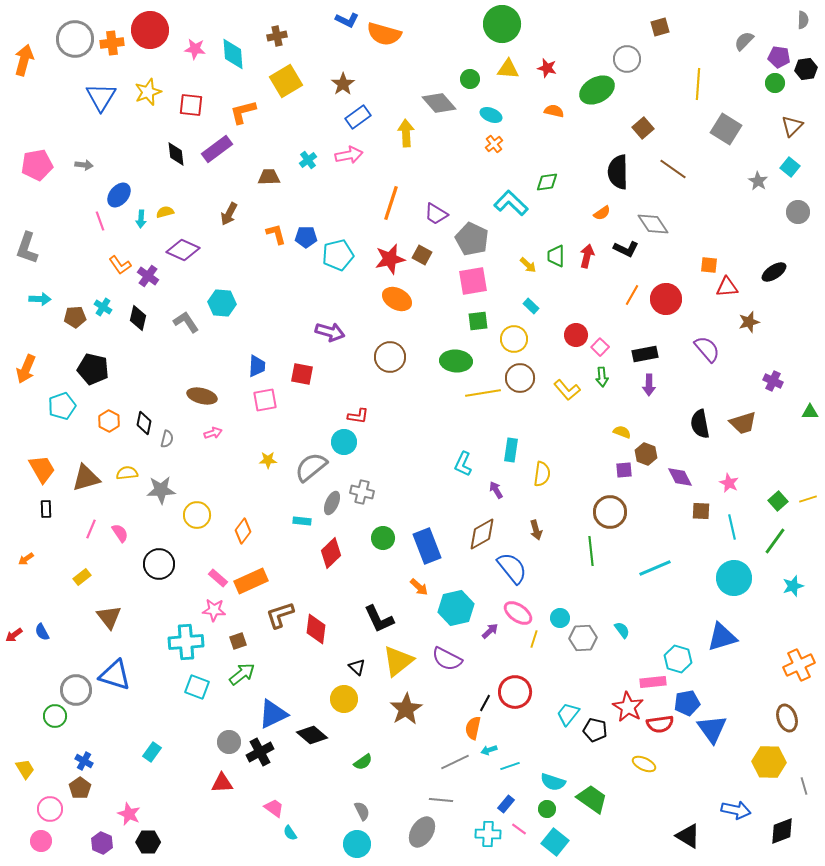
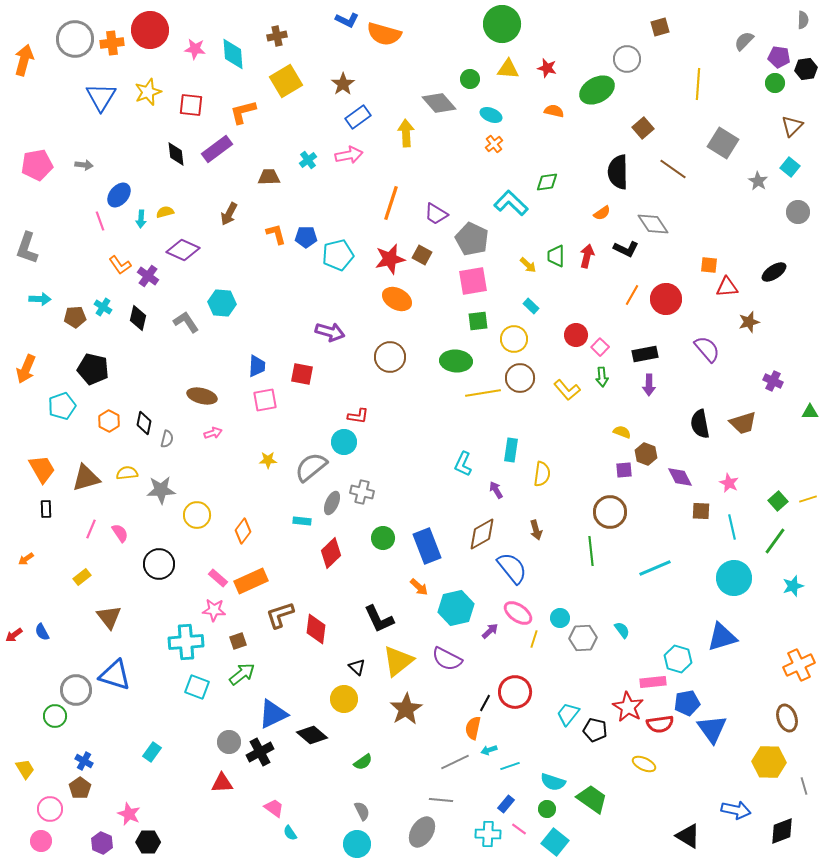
gray square at (726, 129): moved 3 px left, 14 px down
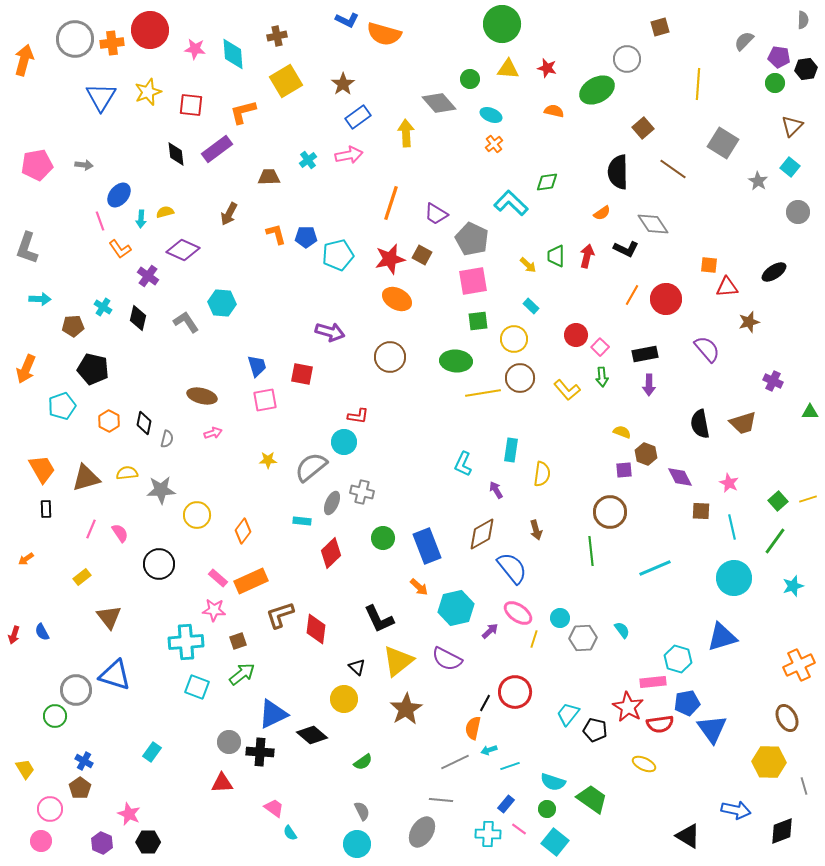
orange L-shape at (120, 265): moved 16 px up
brown pentagon at (75, 317): moved 2 px left, 9 px down
blue trapezoid at (257, 366): rotated 20 degrees counterclockwise
red arrow at (14, 635): rotated 36 degrees counterclockwise
brown ellipse at (787, 718): rotated 8 degrees counterclockwise
black cross at (260, 752): rotated 32 degrees clockwise
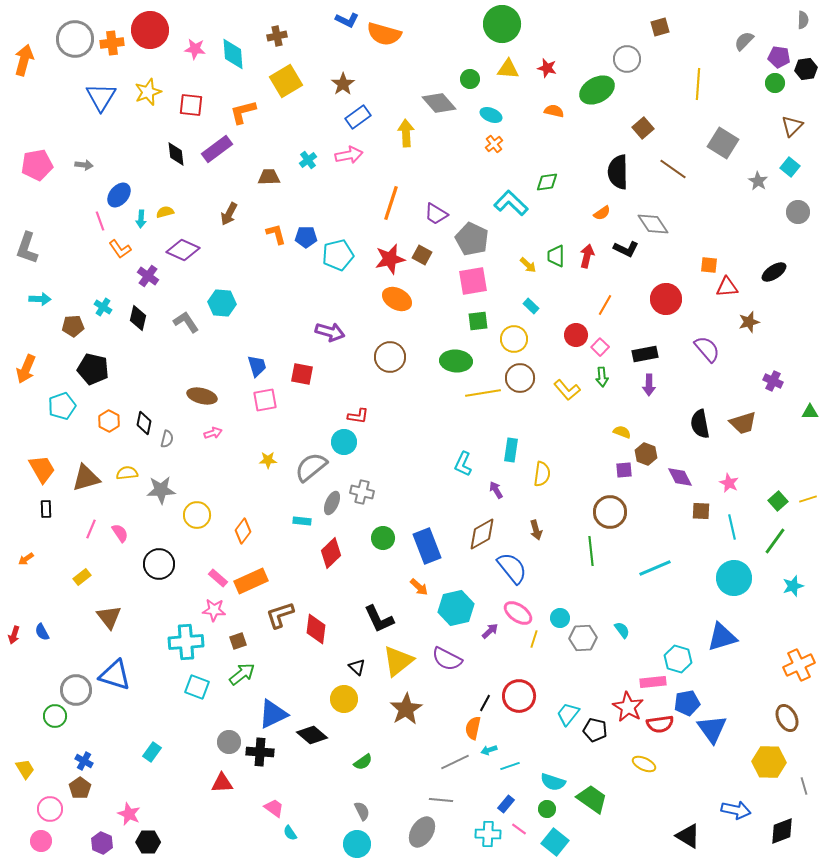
orange line at (632, 295): moved 27 px left, 10 px down
red circle at (515, 692): moved 4 px right, 4 px down
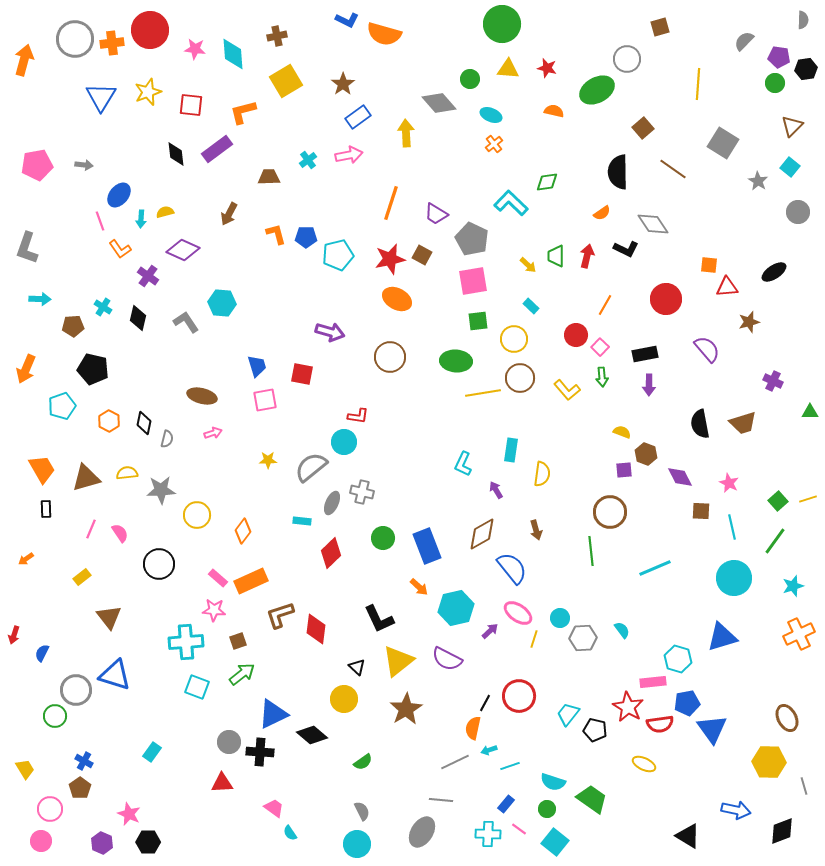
blue semicircle at (42, 632): moved 21 px down; rotated 54 degrees clockwise
orange cross at (799, 665): moved 31 px up
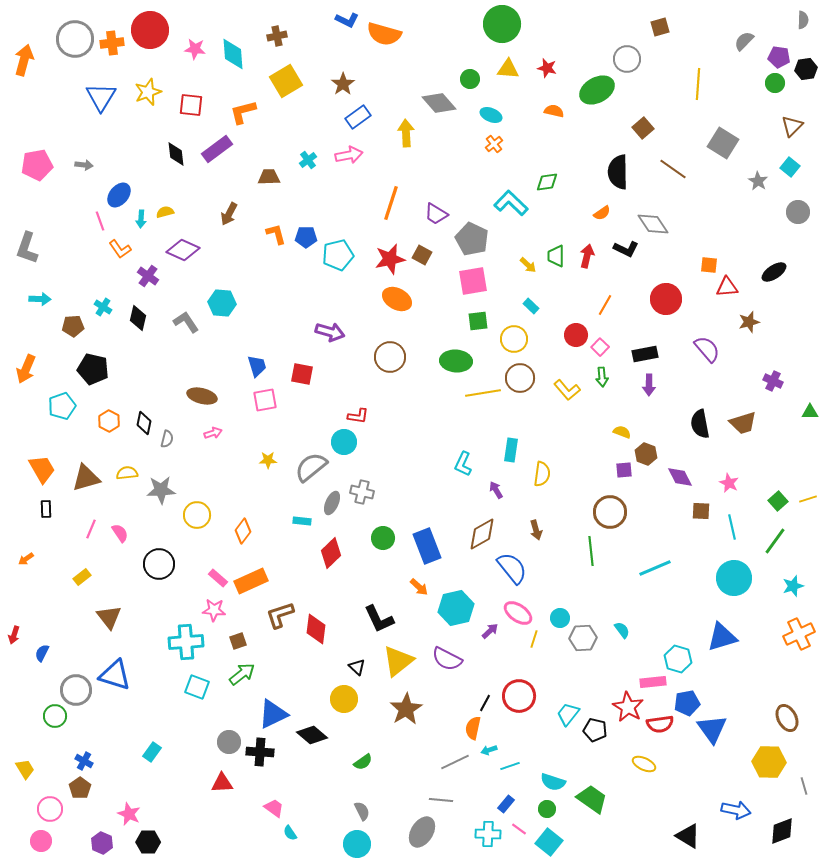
cyan square at (555, 842): moved 6 px left
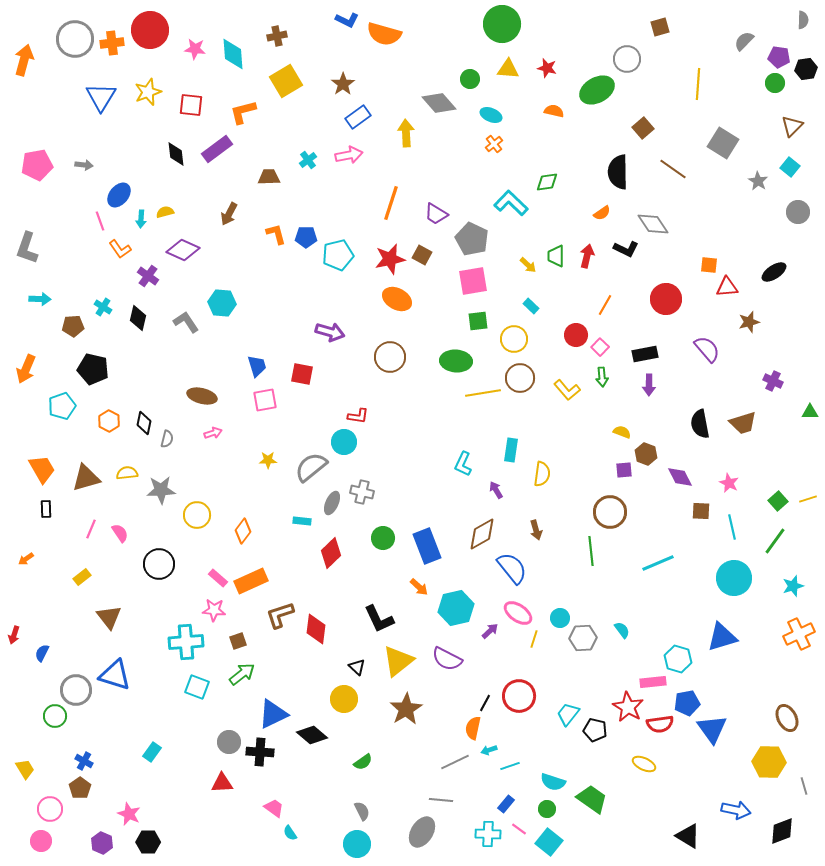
cyan line at (655, 568): moved 3 px right, 5 px up
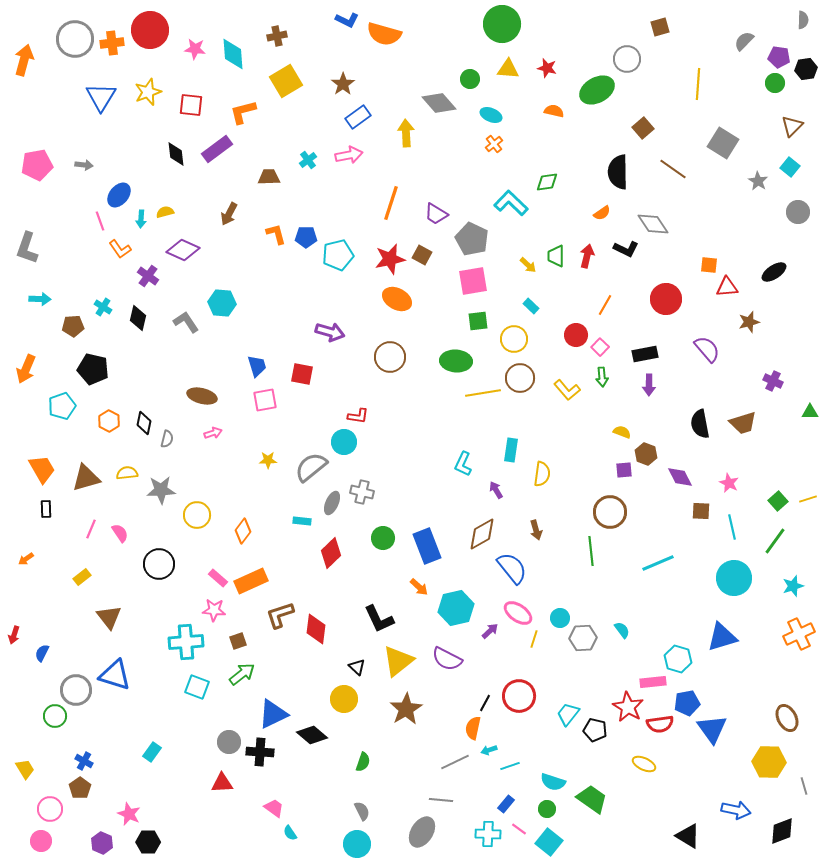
green semicircle at (363, 762): rotated 36 degrees counterclockwise
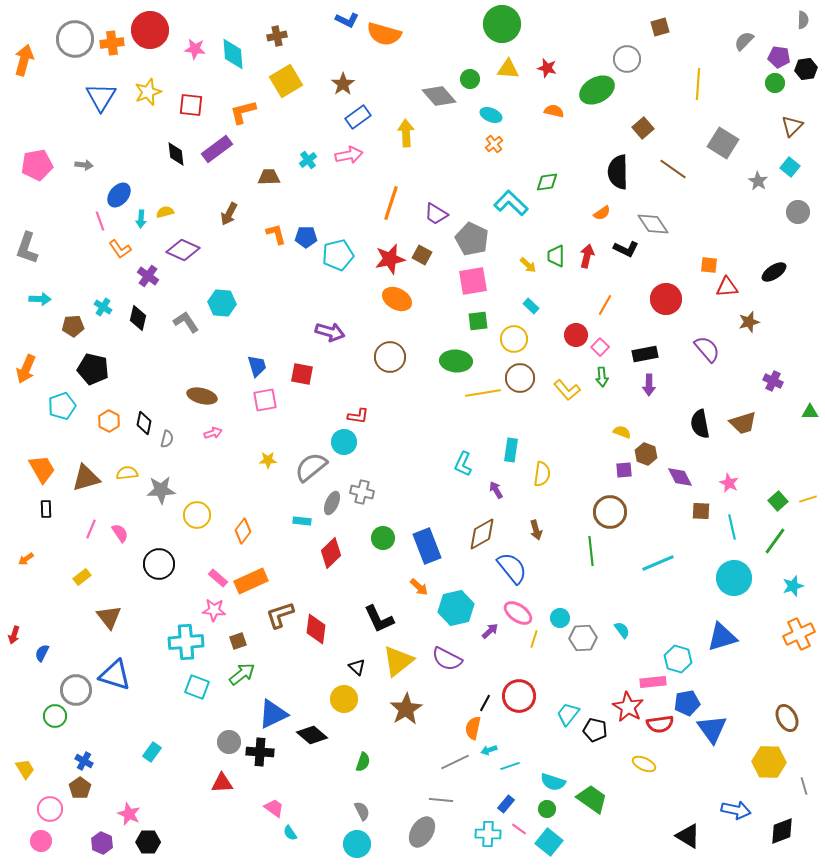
gray diamond at (439, 103): moved 7 px up
